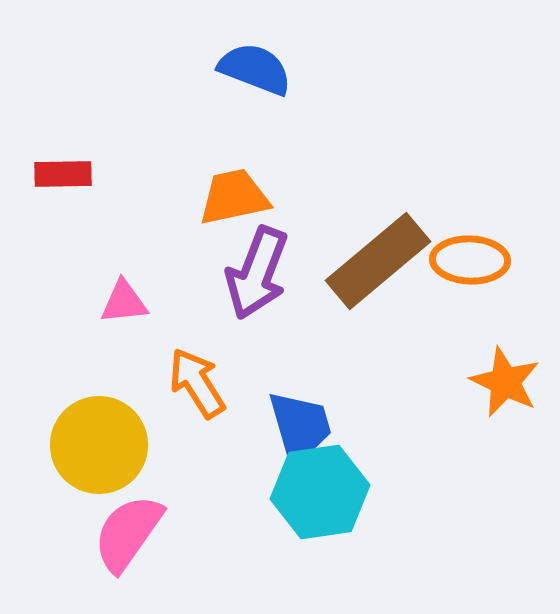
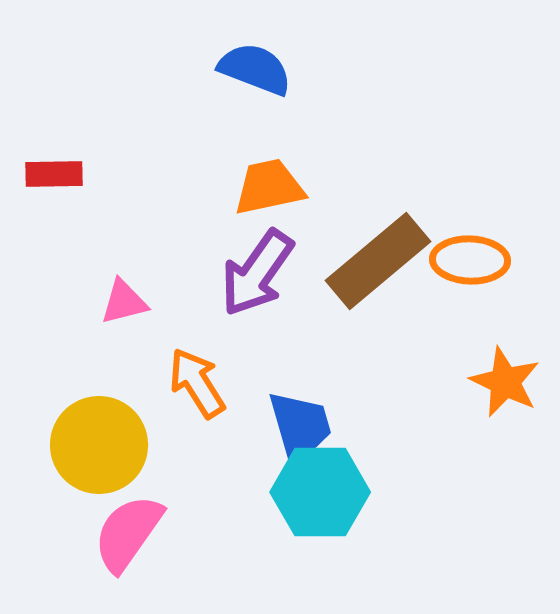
red rectangle: moved 9 px left
orange trapezoid: moved 35 px right, 10 px up
purple arrow: rotated 14 degrees clockwise
pink triangle: rotated 8 degrees counterclockwise
cyan hexagon: rotated 8 degrees clockwise
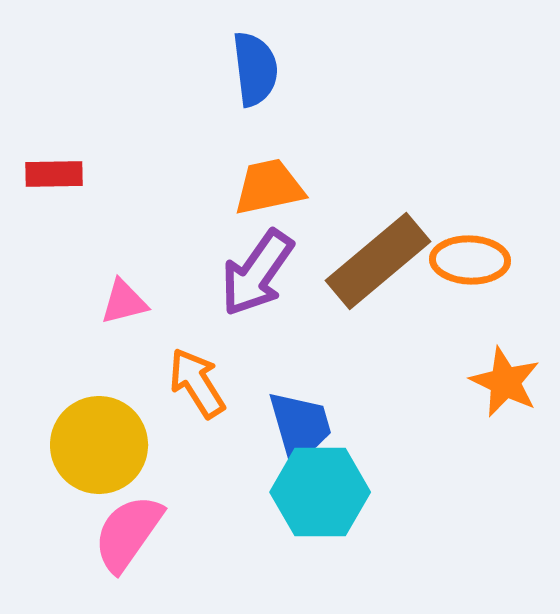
blue semicircle: rotated 62 degrees clockwise
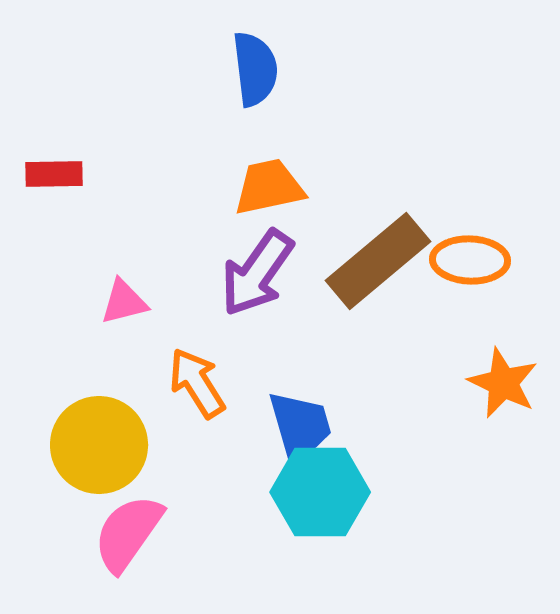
orange star: moved 2 px left, 1 px down
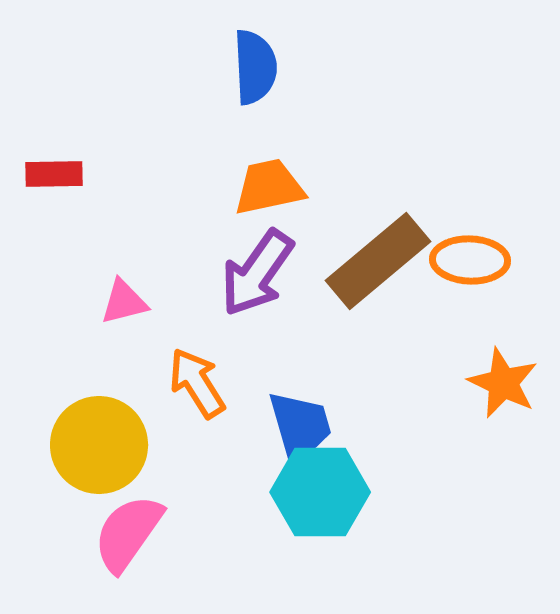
blue semicircle: moved 2 px up; rotated 4 degrees clockwise
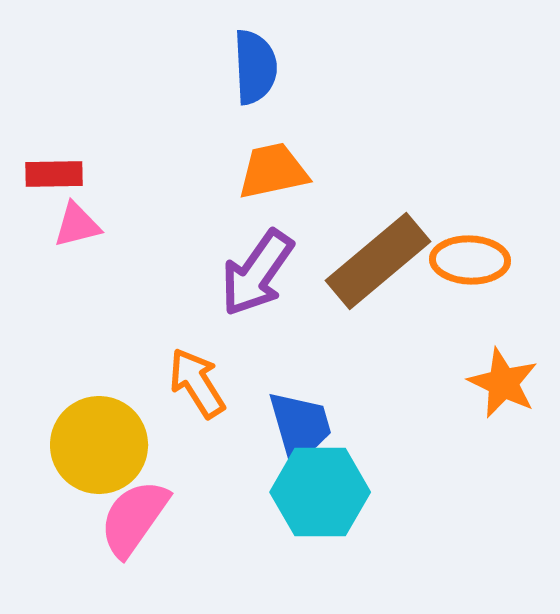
orange trapezoid: moved 4 px right, 16 px up
pink triangle: moved 47 px left, 77 px up
pink semicircle: moved 6 px right, 15 px up
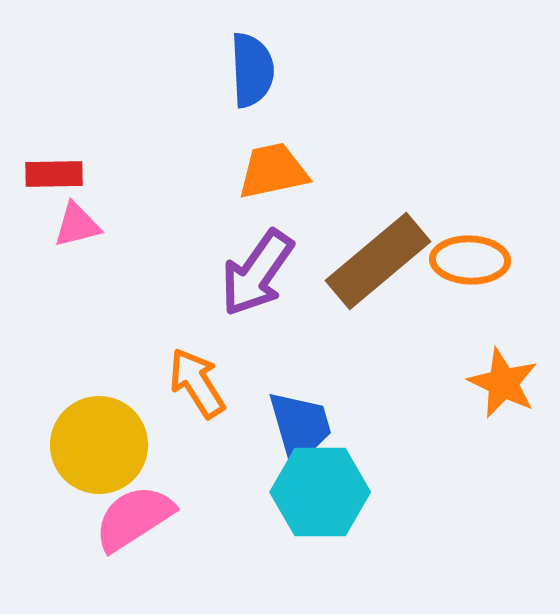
blue semicircle: moved 3 px left, 3 px down
pink semicircle: rotated 22 degrees clockwise
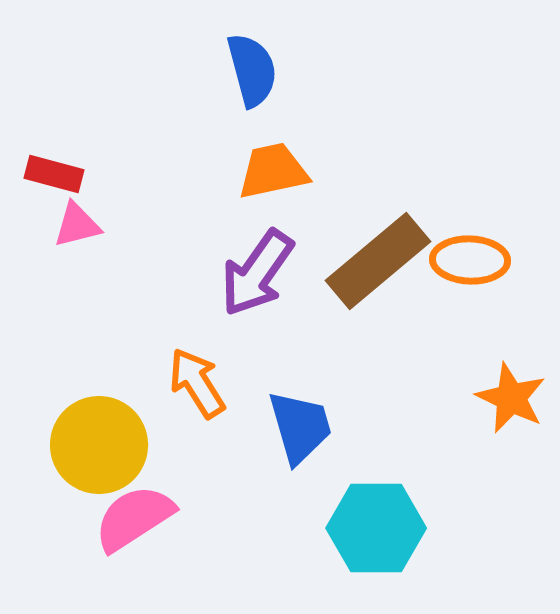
blue semicircle: rotated 12 degrees counterclockwise
red rectangle: rotated 16 degrees clockwise
orange star: moved 8 px right, 15 px down
cyan hexagon: moved 56 px right, 36 px down
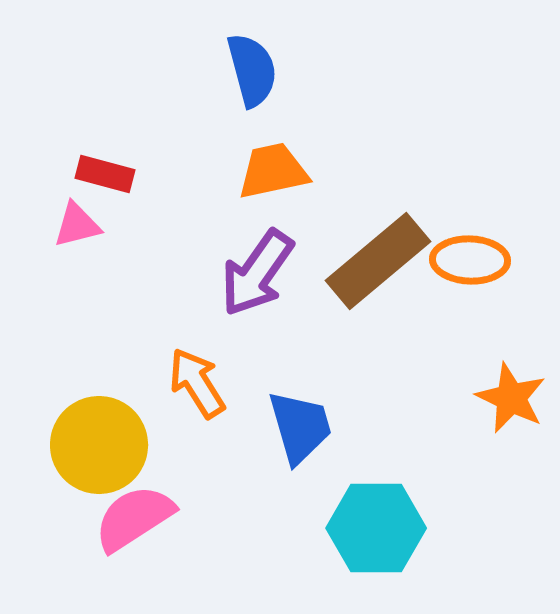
red rectangle: moved 51 px right
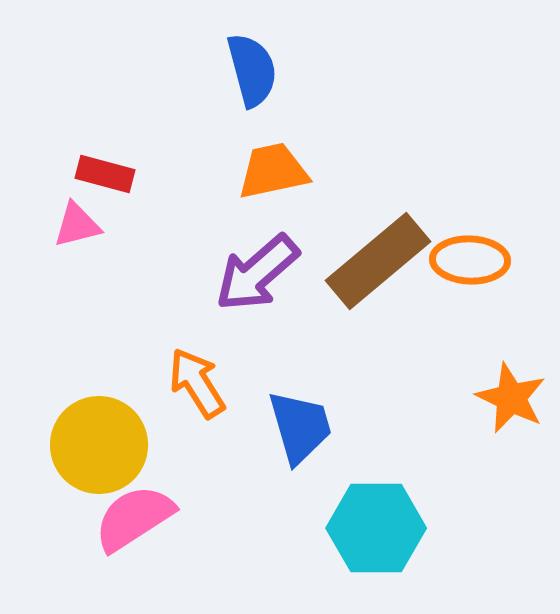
purple arrow: rotated 14 degrees clockwise
